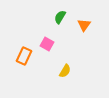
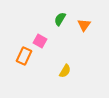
green semicircle: moved 2 px down
pink square: moved 7 px left, 3 px up
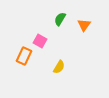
yellow semicircle: moved 6 px left, 4 px up
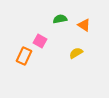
green semicircle: rotated 48 degrees clockwise
orange triangle: rotated 32 degrees counterclockwise
yellow semicircle: moved 17 px right, 14 px up; rotated 152 degrees counterclockwise
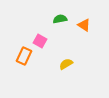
yellow semicircle: moved 10 px left, 11 px down
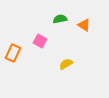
orange rectangle: moved 11 px left, 3 px up
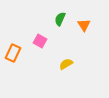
green semicircle: rotated 56 degrees counterclockwise
orange triangle: rotated 24 degrees clockwise
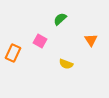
green semicircle: rotated 24 degrees clockwise
orange triangle: moved 7 px right, 15 px down
yellow semicircle: rotated 128 degrees counterclockwise
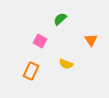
orange rectangle: moved 18 px right, 18 px down
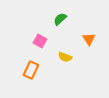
orange triangle: moved 2 px left, 1 px up
yellow semicircle: moved 1 px left, 7 px up
orange rectangle: moved 1 px up
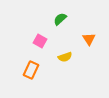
yellow semicircle: rotated 40 degrees counterclockwise
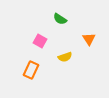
green semicircle: rotated 104 degrees counterclockwise
